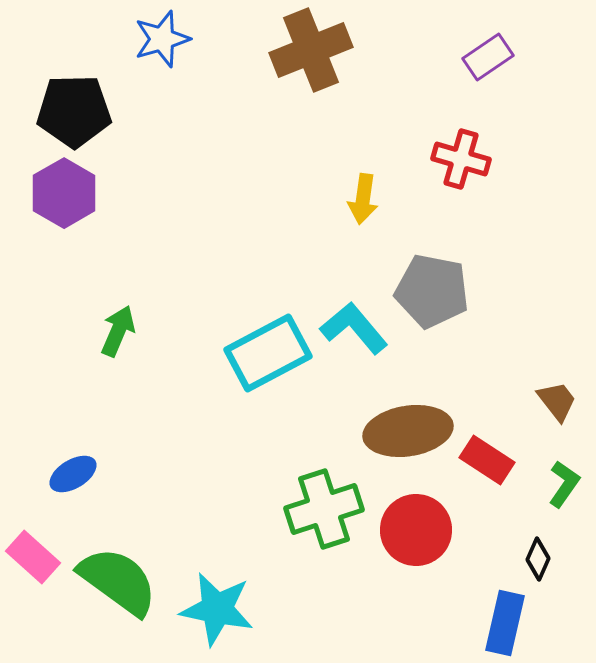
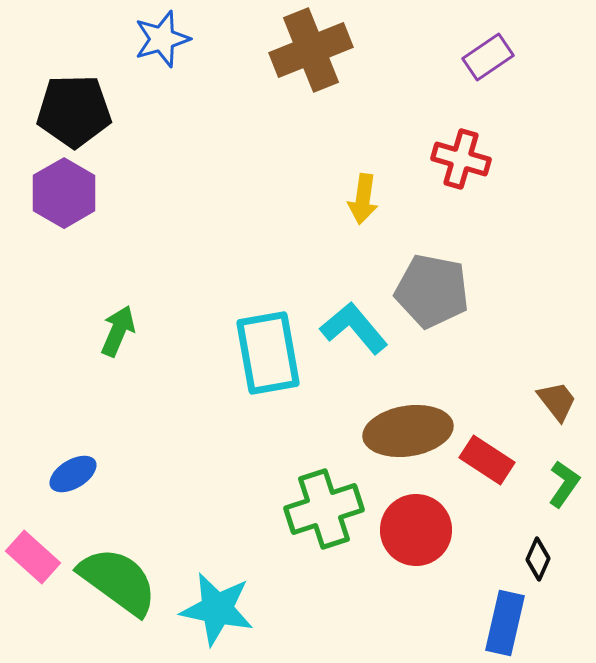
cyan rectangle: rotated 72 degrees counterclockwise
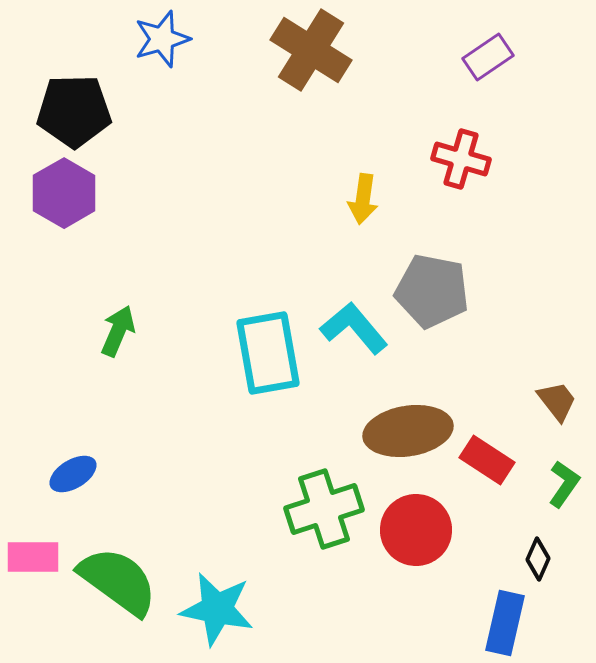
brown cross: rotated 36 degrees counterclockwise
pink rectangle: rotated 42 degrees counterclockwise
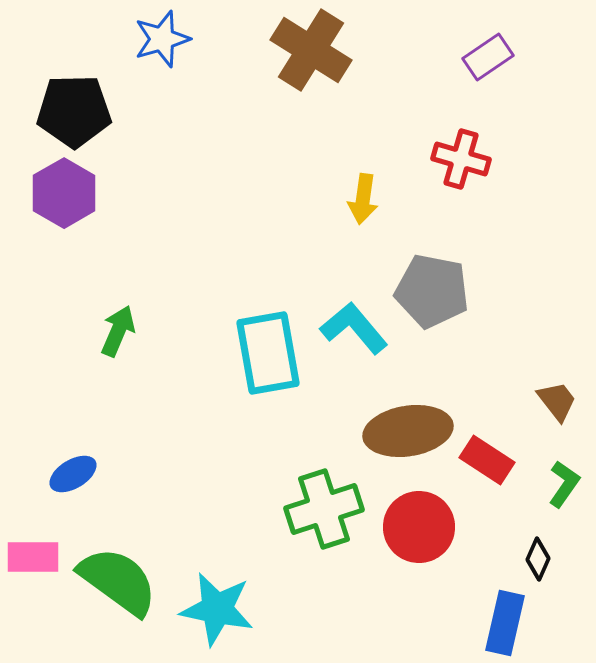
red circle: moved 3 px right, 3 px up
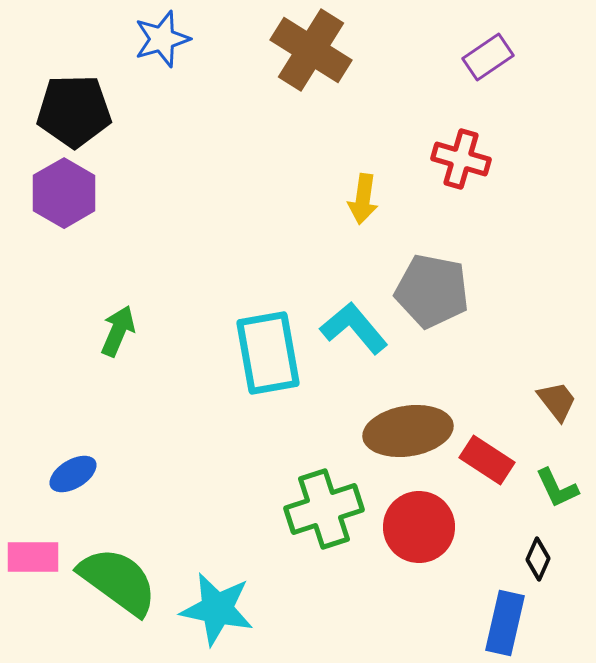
green L-shape: moved 7 px left, 4 px down; rotated 120 degrees clockwise
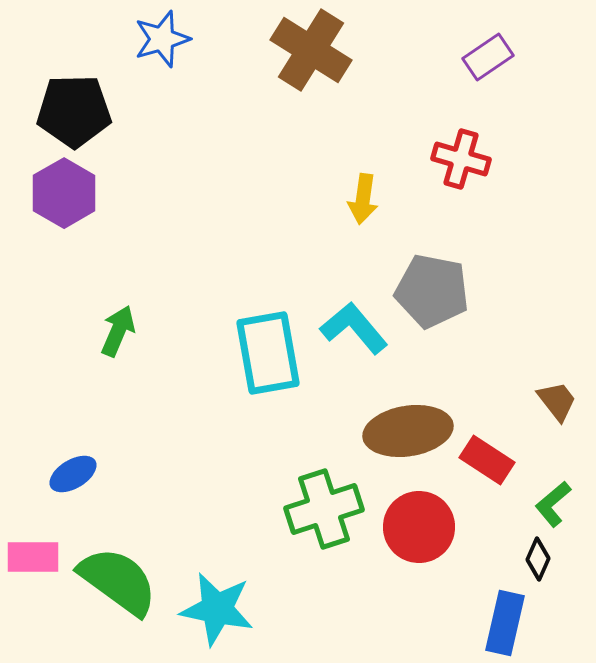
green L-shape: moved 4 px left, 16 px down; rotated 75 degrees clockwise
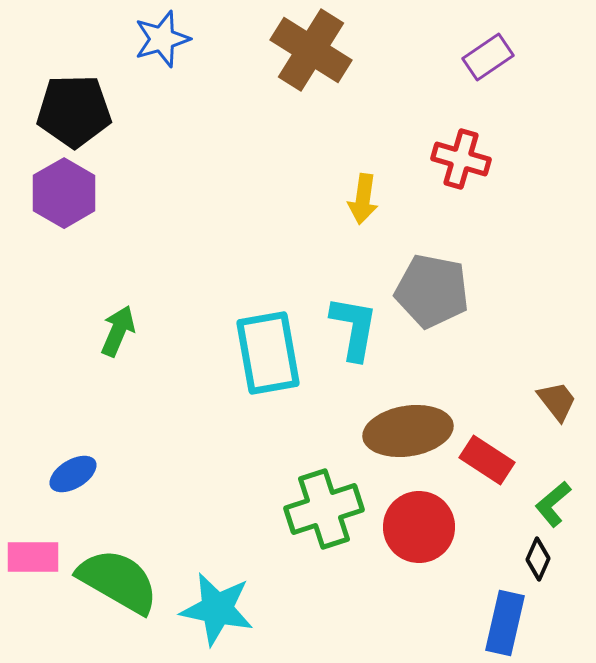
cyan L-shape: rotated 50 degrees clockwise
green semicircle: rotated 6 degrees counterclockwise
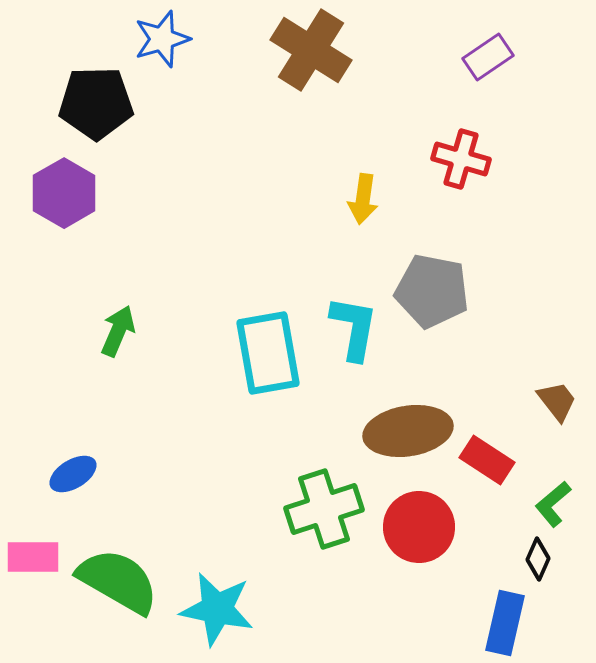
black pentagon: moved 22 px right, 8 px up
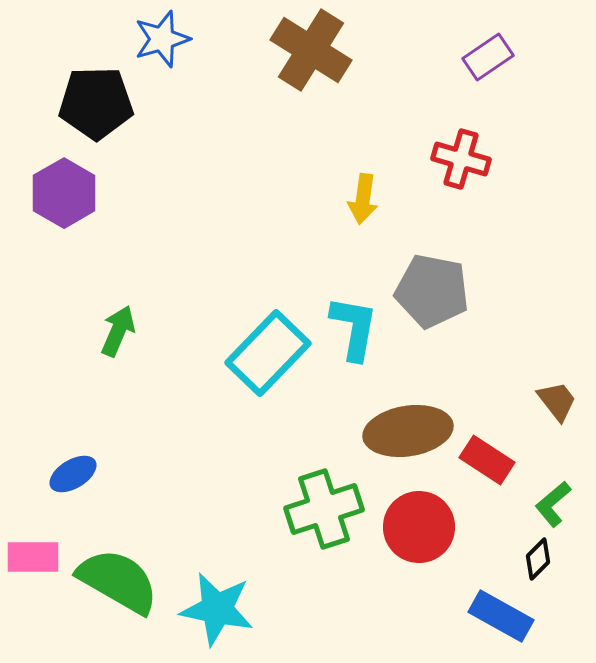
cyan rectangle: rotated 54 degrees clockwise
black diamond: rotated 21 degrees clockwise
blue rectangle: moved 4 px left, 7 px up; rotated 74 degrees counterclockwise
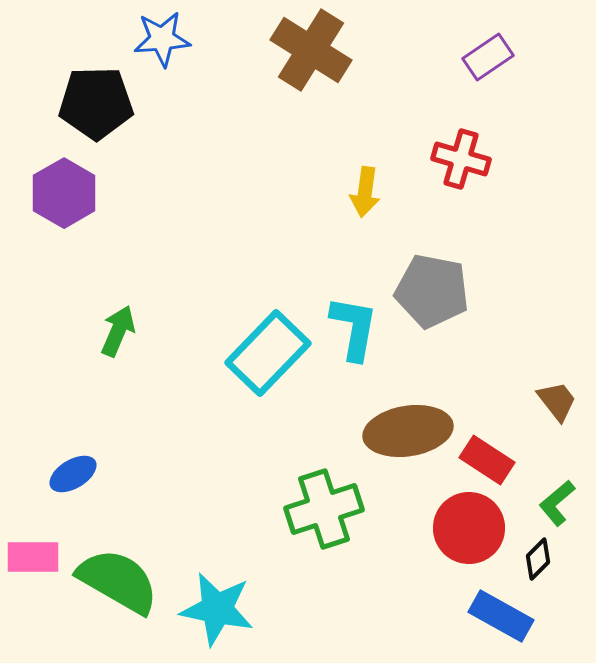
blue star: rotated 12 degrees clockwise
yellow arrow: moved 2 px right, 7 px up
green L-shape: moved 4 px right, 1 px up
red circle: moved 50 px right, 1 px down
